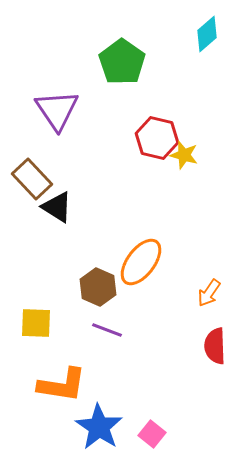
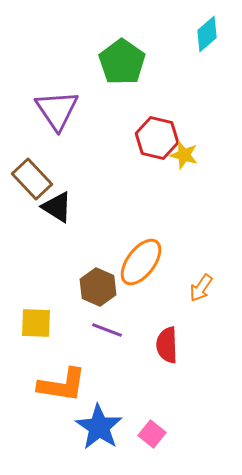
orange arrow: moved 8 px left, 5 px up
red semicircle: moved 48 px left, 1 px up
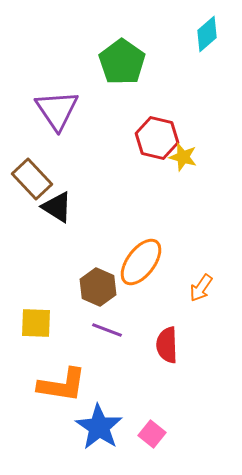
yellow star: moved 1 px left, 2 px down
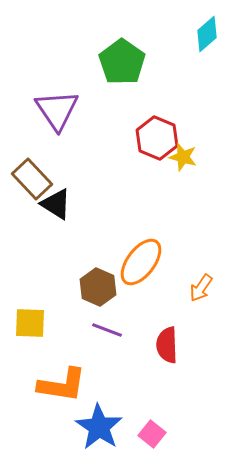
red hexagon: rotated 9 degrees clockwise
black triangle: moved 1 px left, 3 px up
yellow square: moved 6 px left
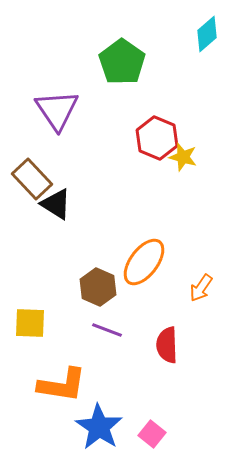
orange ellipse: moved 3 px right
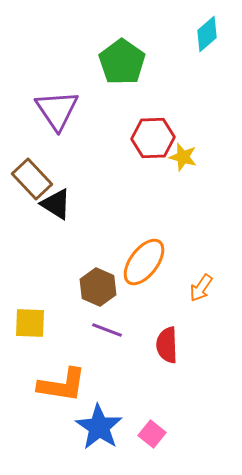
red hexagon: moved 4 px left; rotated 24 degrees counterclockwise
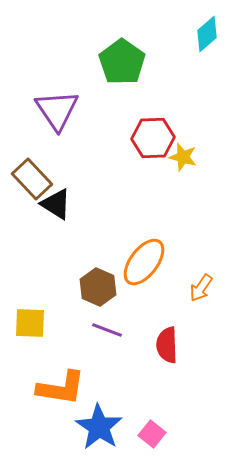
orange L-shape: moved 1 px left, 3 px down
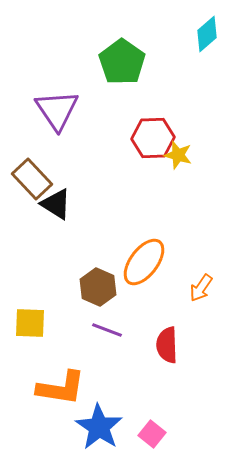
yellow star: moved 5 px left, 2 px up
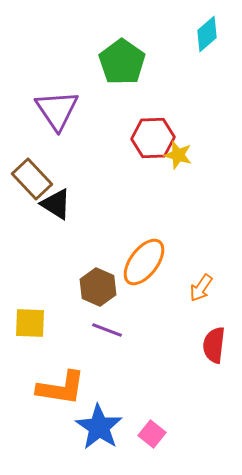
red semicircle: moved 47 px right; rotated 9 degrees clockwise
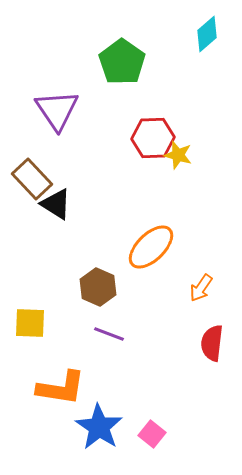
orange ellipse: moved 7 px right, 15 px up; rotated 9 degrees clockwise
purple line: moved 2 px right, 4 px down
red semicircle: moved 2 px left, 2 px up
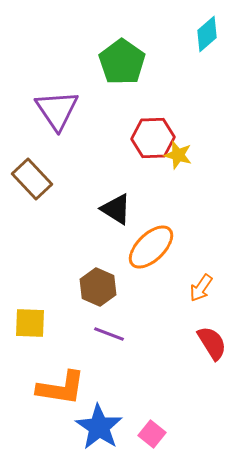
black triangle: moved 60 px right, 5 px down
red semicircle: rotated 141 degrees clockwise
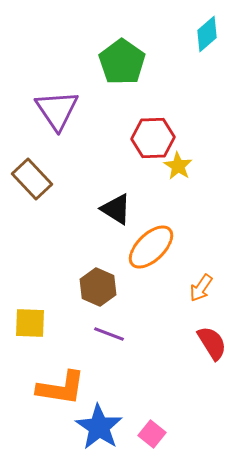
yellow star: moved 11 px down; rotated 16 degrees clockwise
